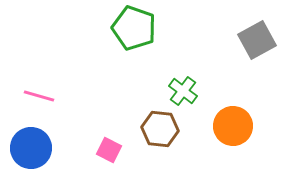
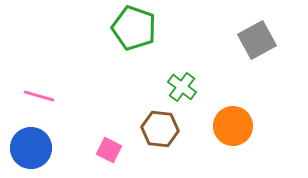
green cross: moved 1 px left, 4 px up
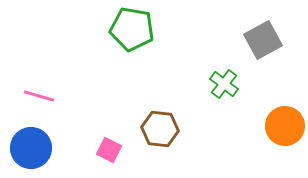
green pentagon: moved 2 px left, 1 px down; rotated 9 degrees counterclockwise
gray square: moved 6 px right
green cross: moved 42 px right, 3 px up
orange circle: moved 52 px right
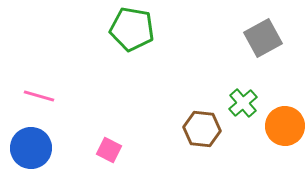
gray square: moved 2 px up
green cross: moved 19 px right, 19 px down; rotated 12 degrees clockwise
brown hexagon: moved 42 px right
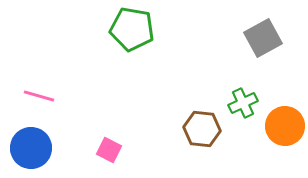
green cross: rotated 16 degrees clockwise
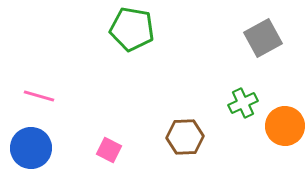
brown hexagon: moved 17 px left, 8 px down; rotated 9 degrees counterclockwise
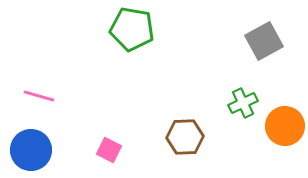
gray square: moved 1 px right, 3 px down
blue circle: moved 2 px down
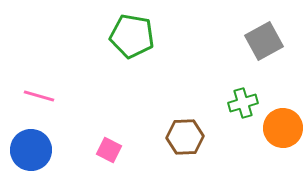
green pentagon: moved 7 px down
green cross: rotated 8 degrees clockwise
orange circle: moved 2 px left, 2 px down
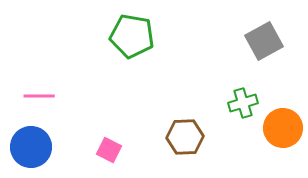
pink line: rotated 16 degrees counterclockwise
blue circle: moved 3 px up
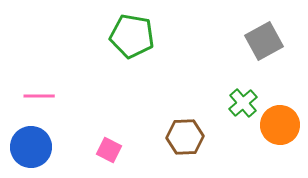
green cross: rotated 24 degrees counterclockwise
orange circle: moved 3 px left, 3 px up
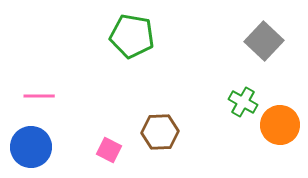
gray square: rotated 18 degrees counterclockwise
green cross: moved 1 px up; rotated 20 degrees counterclockwise
brown hexagon: moved 25 px left, 5 px up
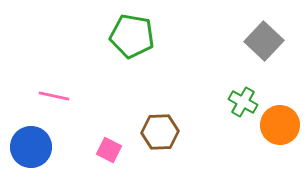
pink line: moved 15 px right; rotated 12 degrees clockwise
